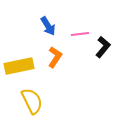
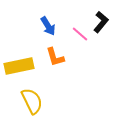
pink line: rotated 48 degrees clockwise
black L-shape: moved 2 px left, 25 px up
orange L-shape: rotated 130 degrees clockwise
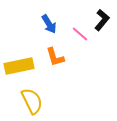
black L-shape: moved 1 px right, 2 px up
blue arrow: moved 1 px right, 2 px up
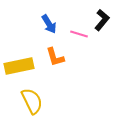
pink line: moved 1 px left; rotated 24 degrees counterclockwise
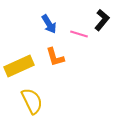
yellow rectangle: rotated 12 degrees counterclockwise
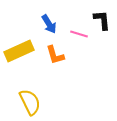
black L-shape: rotated 45 degrees counterclockwise
orange L-shape: moved 2 px up
yellow rectangle: moved 15 px up
yellow semicircle: moved 2 px left, 1 px down
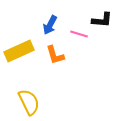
black L-shape: rotated 100 degrees clockwise
blue arrow: moved 1 px right, 1 px down; rotated 60 degrees clockwise
yellow semicircle: moved 1 px left
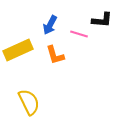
yellow rectangle: moved 1 px left, 1 px up
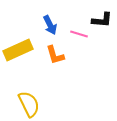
blue arrow: rotated 54 degrees counterclockwise
yellow semicircle: moved 2 px down
